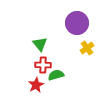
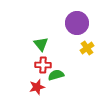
green triangle: moved 1 px right
red star: moved 1 px right, 2 px down; rotated 14 degrees clockwise
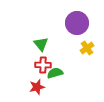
green semicircle: moved 1 px left, 2 px up
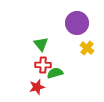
yellow cross: rotated 16 degrees counterclockwise
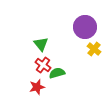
purple circle: moved 8 px right, 4 px down
yellow cross: moved 7 px right, 1 px down
red cross: rotated 35 degrees clockwise
green semicircle: moved 2 px right
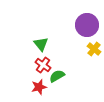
purple circle: moved 2 px right, 2 px up
green semicircle: moved 3 px down; rotated 14 degrees counterclockwise
red star: moved 2 px right
